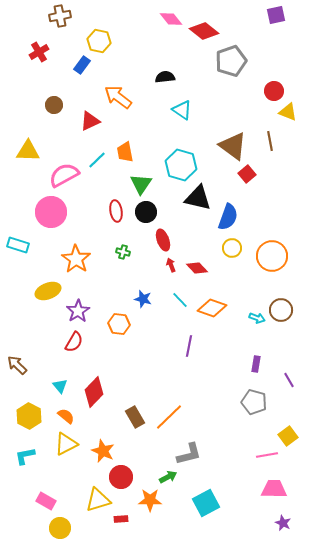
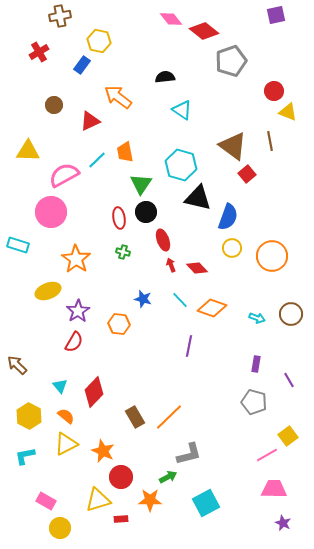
red ellipse at (116, 211): moved 3 px right, 7 px down
brown circle at (281, 310): moved 10 px right, 4 px down
pink line at (267, 455): rotated 20 degrees counterclockwise
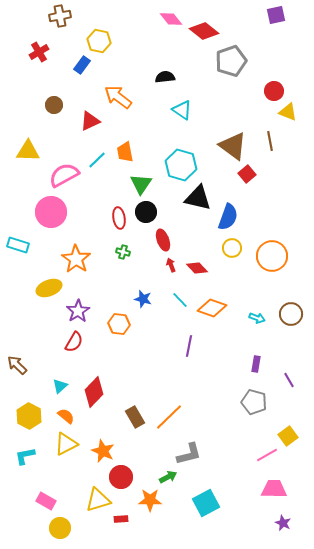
yellow ellipse at (48, 291): moved 1 px right, 3 px up
cyan triangle at (60, 386): rotated 28 degrees clockwise
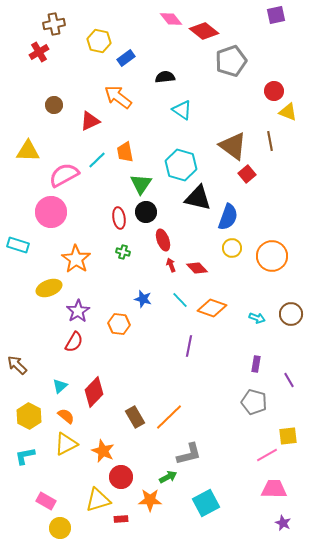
brown cross at (60, 16): moved 6 px left, 8 px down
blue rectangle at (82, 65): moved 44 px right, 7 px up; rotated 18 degrees clockwise
yellow square at (288, 436): rotated 30 degrees clockwise
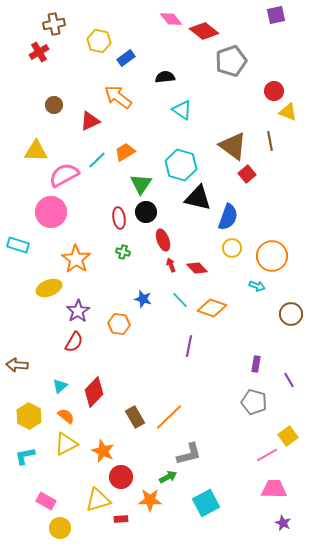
yellow triangle at (28, 151): moved 8 px right
orange trapezoid at (125, 152): rotated 70 degrees clockwise
cyan arrow at (257, 318): moved 32 px up
brown arrow at (17, 365): rotated 40 degrees counterclockwise
yellow square at (288, 436): rotated 30 degrees counterclockwise
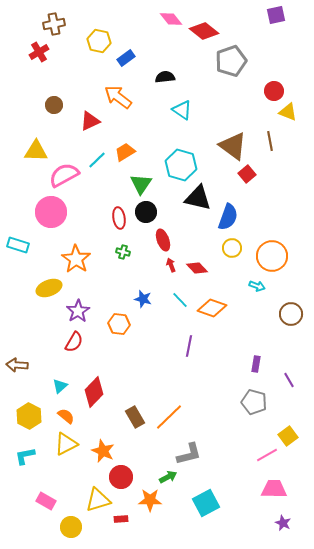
yellow circle at (60, 528): moved 11 px right, 1 px up
